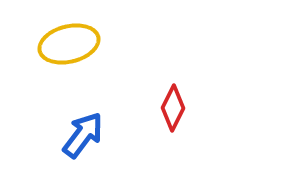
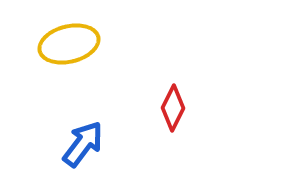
blue arrow: moved 9 px down
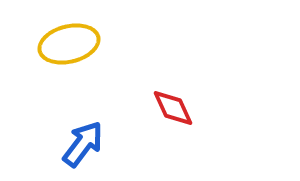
red diamond: rotated 51 degrees counterclockwise
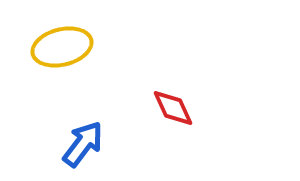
yellow ellipse: moved 7 px left, 3 px down
